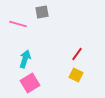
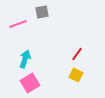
pink line: rotated 36 degrees counterclockwise
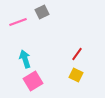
gray square: rotated 16 degrees counterclockwise
pink line: moved 2 px up
cyan arrow: rotated 36 degrees counterclockwise
pink square: moved 3 px right, 2 px up
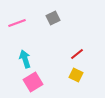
gray square: moved 11 px right, 6 px down
pink line: moved 1 px left, 1 px down
red line: rotated 16 degrees clockwise
pink square: moved 1 px down
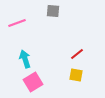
gray square: moved 7 px up; rotated 32 degrees clockwise
yellow square: rotated 16 degrees counterclockwise
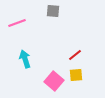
red line: moved 2 px left, 1 px down
yellow square: rotated 16 degrees counterclockwise
pink square: moved 21 px right, 1 px up; rotated 18 degrees counterclockwise
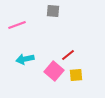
pink line: moved 2 px down
red line: moved 7 px left
cyan arrow: rotated 84 degrees counterclockwise
pink square: moved 10 px up
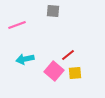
yellow square: moved 1 px left, 2 px up
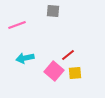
cyan arrow: moved 1 px up
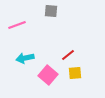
gray square: moved 2 px left
pink square: moved 6 px left, 4 px down
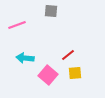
cyan arrow: rotated 18 degrees clockwise
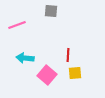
red line: rotated 48 degrees counterclockwise
pink square: moved 1 px left
